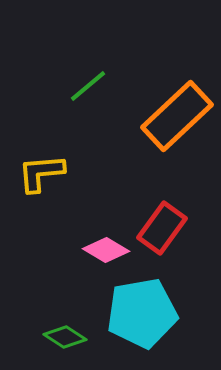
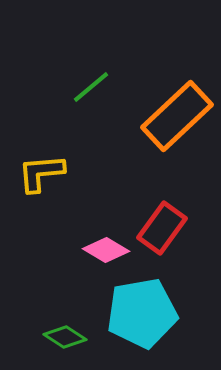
green line: moved 3 px right, 1 px down
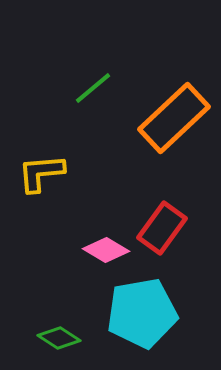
green line: moved 2 px right, 1 px down
orange rectangle: moved 3 px left, 2 px down
green diamond: moved 6 px left, 1 px down
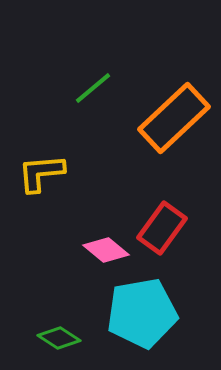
pink diamond: rotated 9 degrees clockwise
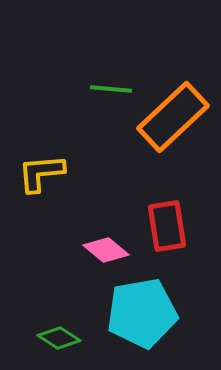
green line: moved 18 px right, 1 px down; rotated 45 degrees clockwise
orange rectangle: moved 1 px left, 1 px up
red rectangle: moved 5 px right, 2 px up; rotated 45 degrees counterclockwise
